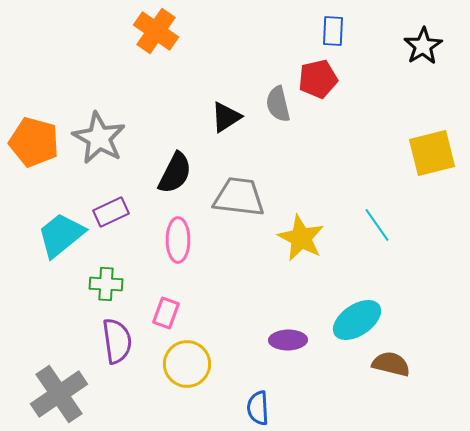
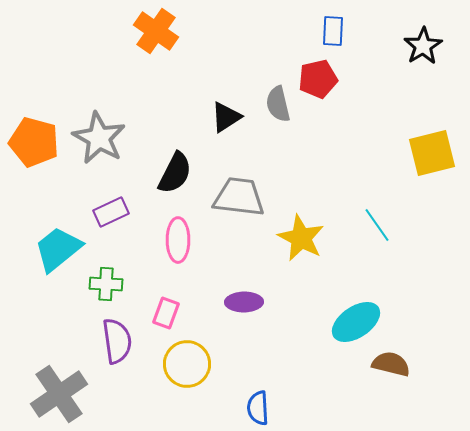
cyan trapezoid: moved 3 px left, 14 px down
cyan ellipse: moved 1 px left, 2 px down
purple ellipse: moved 44 px left, 38 px up
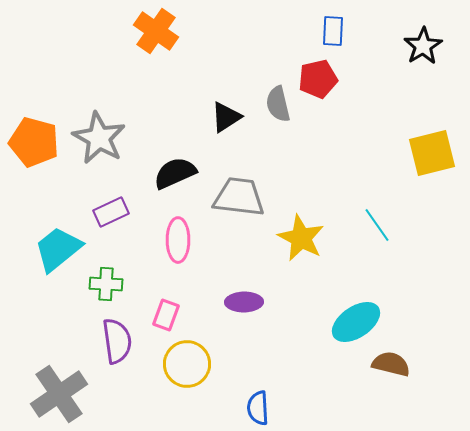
black semicircle: rotated 141 degrees counterclockwise
pink rectangle: moved 2 px down
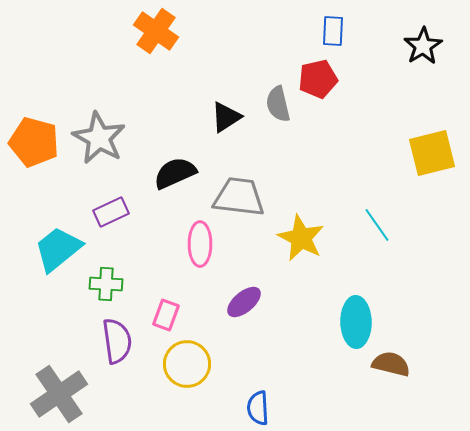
pink ellipse: moved 22 px right, 4 px down
purple ellipse: rotated 39 degrees counterclockwise
cyan ellipse: rotated 57 degrees counterclockwise
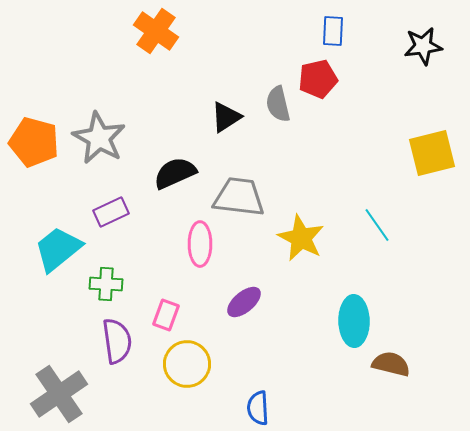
black star: rotated 24 degrees clockwise
cyan ellipse: moved 2 px left, 1 px up
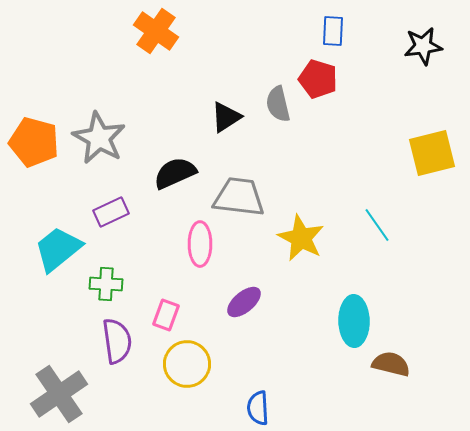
red pentagon: rotated 30 degrees clockwise
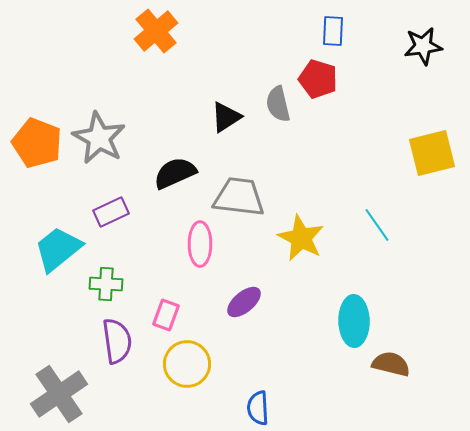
orange cross: rotated 15 degrees clockwise
orange pentagon: moved 3 px right, 1 px down; rotated 6 degrees clockwise
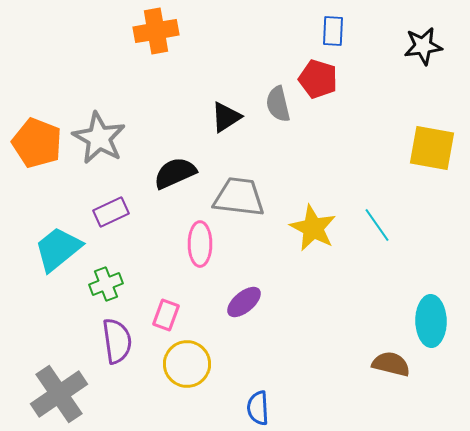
orange cross: rotated 30 degrees clockwise
yellow square: moved 5 px up; rotated 24 degrees clockwise
yellow star: moved 12 px right, 10 px up
green cross: rotated 24 degrees counterclockwise
cyan ellipse: moved 77 px right
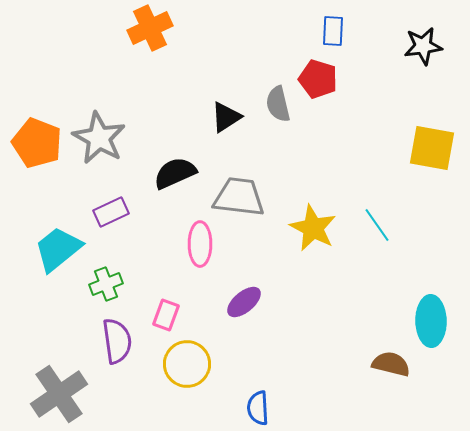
orange cross: moved 6 px left, 3 px up; rotated 15 degrees counterclockwise
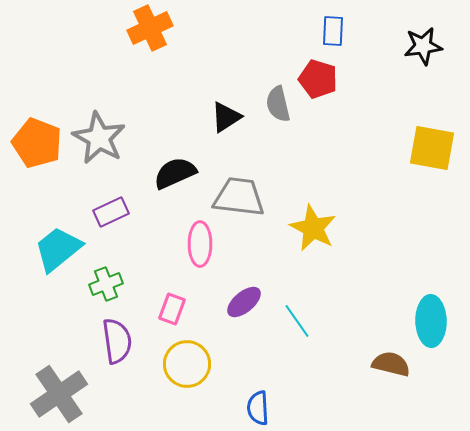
cyan line: moved 80 px left, 96 px down
pink rectangle: moved 6 px right, 6 px up
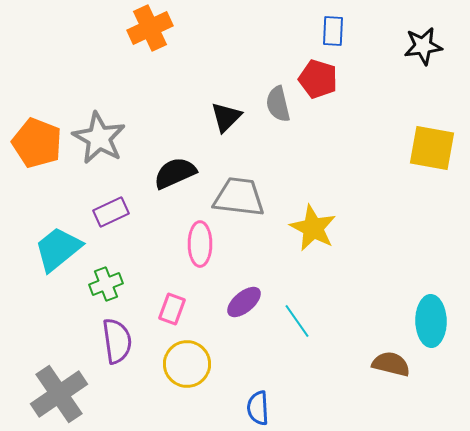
black triangle: rotated 12 degrees counterclockwise
